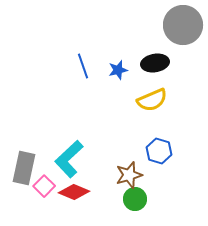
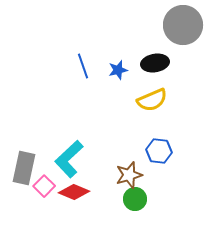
blue hexagon: rotated 10 degrees counterclockwise
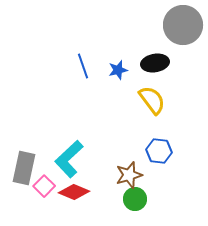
yellow semicircle: rotated 104 degrees counterclockwise
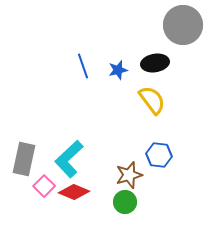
blue hexagon: moved 4 px down
gray rectangle: moved 9 px up
green circle: moved 10 px left, 3 px down
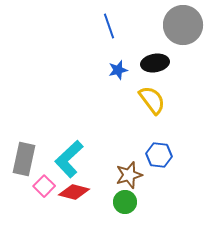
blue line: moved 26 px right, 40 px up
red diamond: rotated 8 degrees counterclockwise
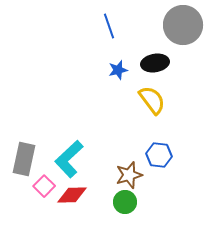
red diamond: moved 2 px left, 3 px down; rotated 16 degrees counterclockwise
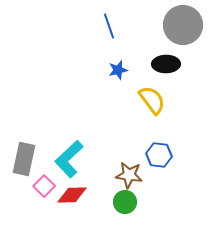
black ellipse: moved 11 px right, 1 px down; rotated 8 degrees clockwise
brown star: rotated 24 degrees clockwise
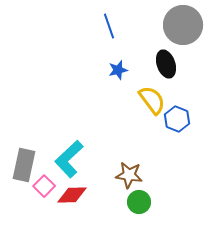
black ellipse: rotated 72 degrees clockwise
blue hexagon: moved 18 px right, 36 px up; rotated 15 degrees clockwise
gray rectangle: moved 6 px down
green circle: moved 14 px right
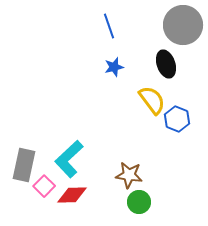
blue star: moved 4 px left, 3 px up
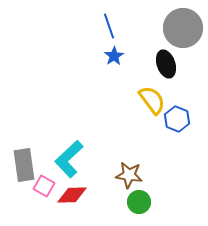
gray circle: moved 3 px down
blue star: moved 11 px up; rotated 18 degrees counterclockwise
gray rectangle: rotated 20 degrees counterclockwise
pink square: rotated 15 degrees counterclockwise
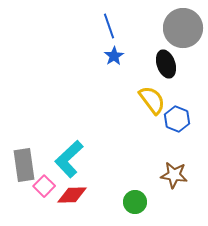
brown star: moved 45 px right
pink square: rotated 15 degrees clockwise
green circle: moved 4 px left
